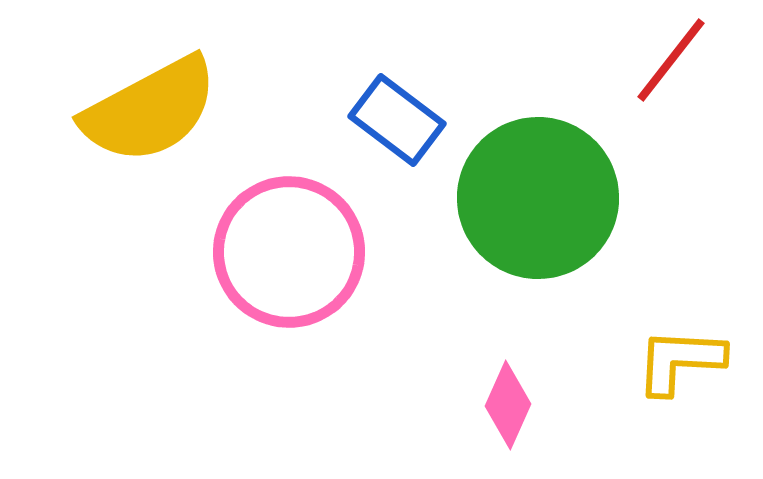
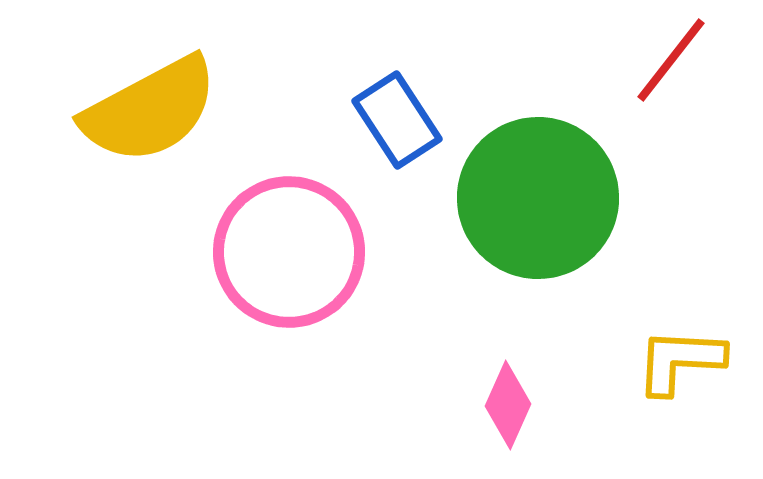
blue rectangle: rotated 20 degrees clockwise
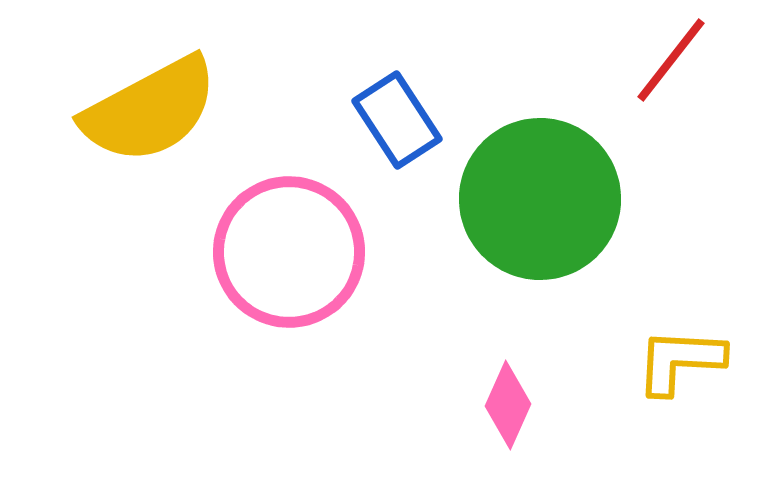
green circle: moved 2 px right, 1 px down
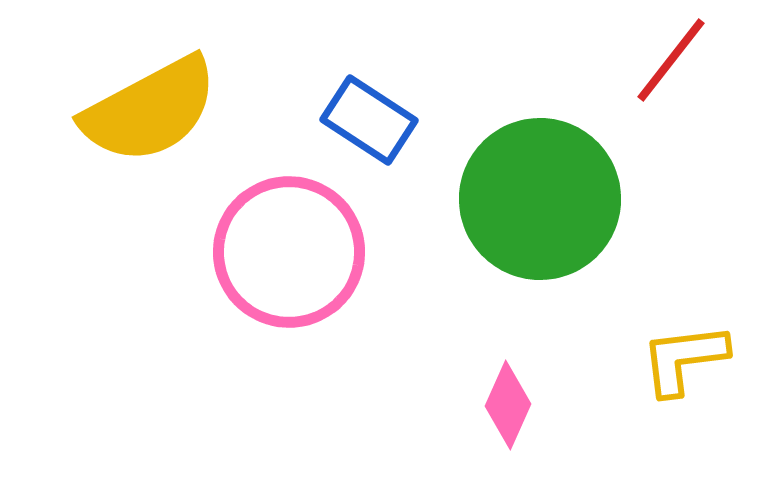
blue rectangle: moved 28 px left; rotated 24 degrees counterclockwise
yellow L-shape: moved 4 px right, 2 px up; rotated 10 degrees counterclockwise
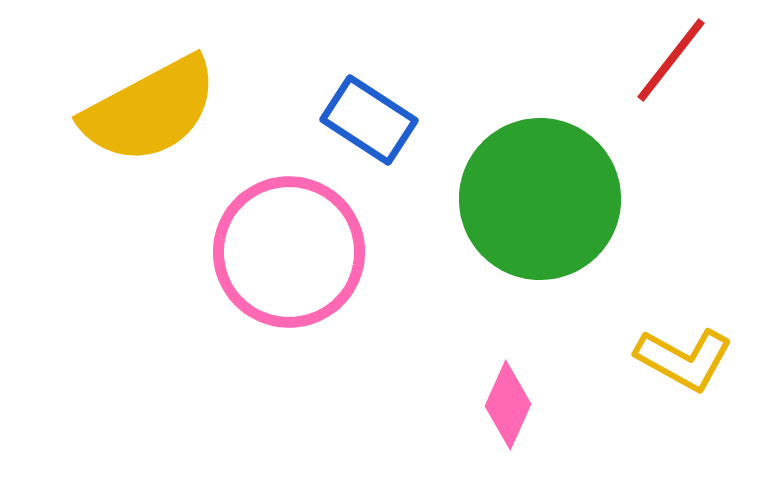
yellow L-shape: rotated 144 degrees counterclockwise
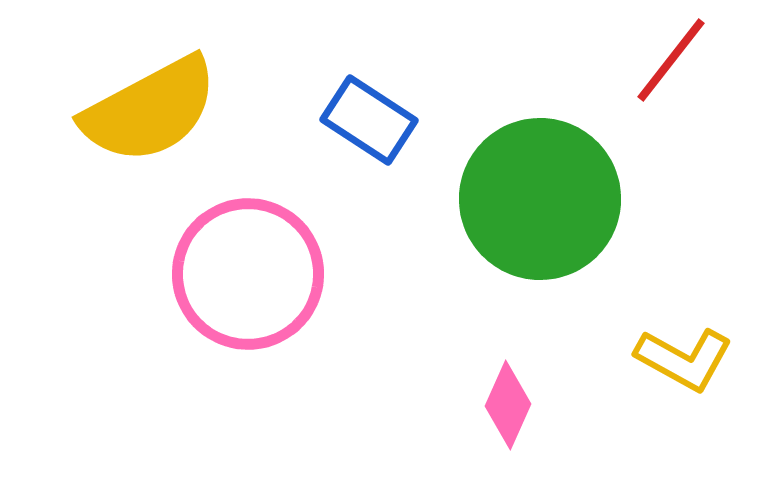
pink circle: moved 41 px left, 22 px down
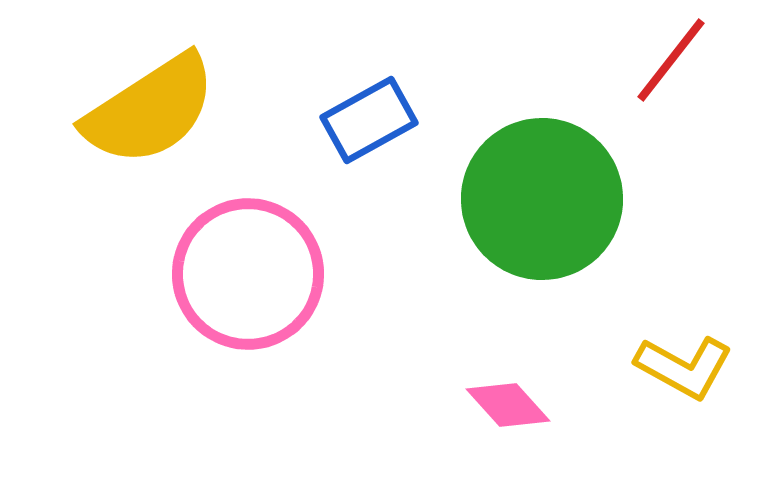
yellow semicircle: rotated 5 degrees counterclockwise
blue rectangle: rotated 62 degrees counterclockwise
green circle: moved 2 px right
yellow L-shape: moved 8 px down
pink diamond: rotated 66 degrees counterclockwise
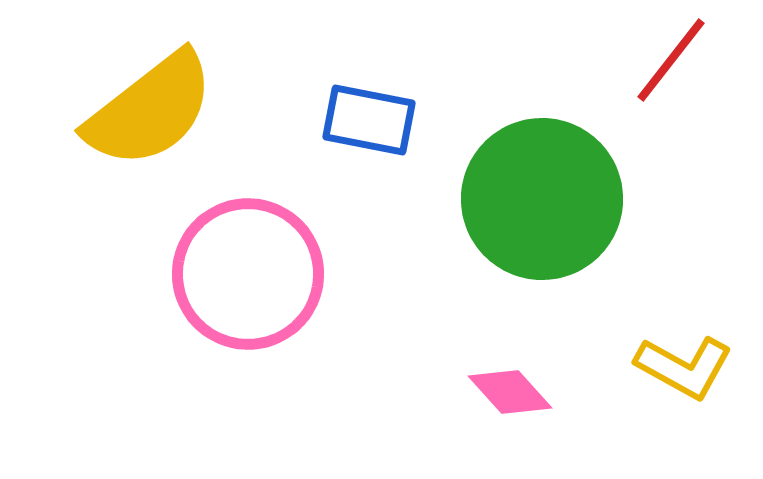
yellow semicircle: rotated 5 degrees counterclockwise
blue rectangle: rotated 40 degrees clockwise
pink diamond: moved 2 px right, 13 px up
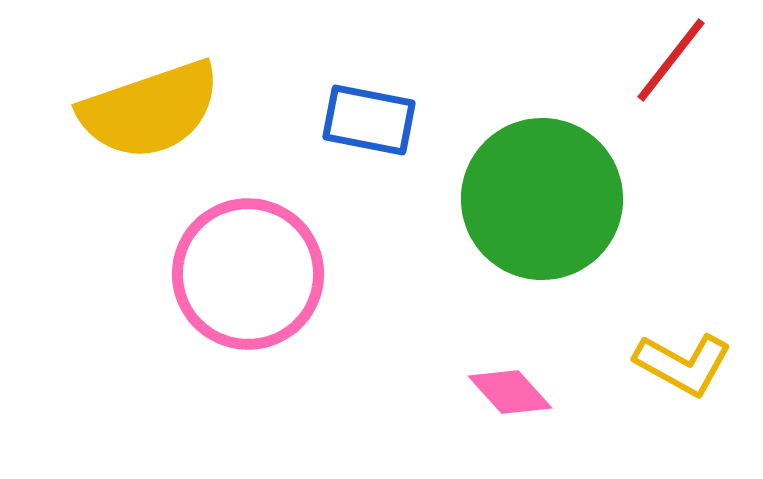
yellow semicircle: rotated 19 degrees clockwise
yellow L-shape: moved 1 px left, 3 px up
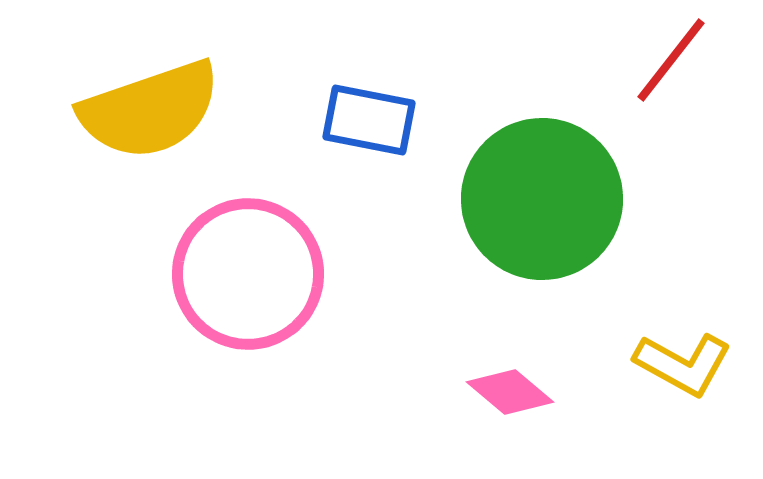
pink diamond: rotated 8 degrees counterclockwise
